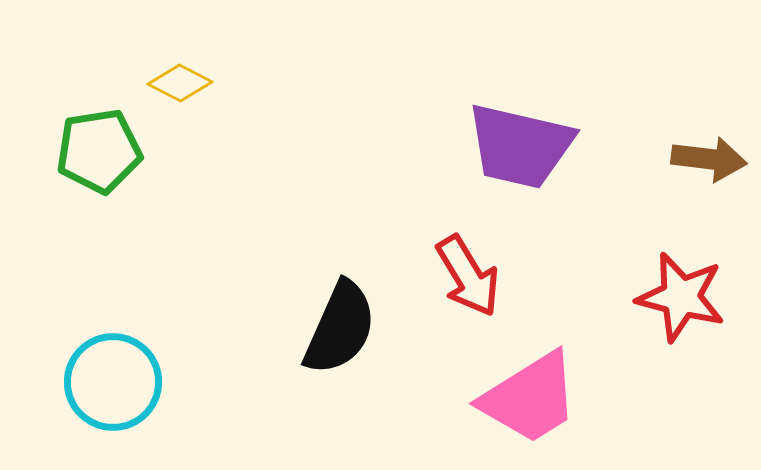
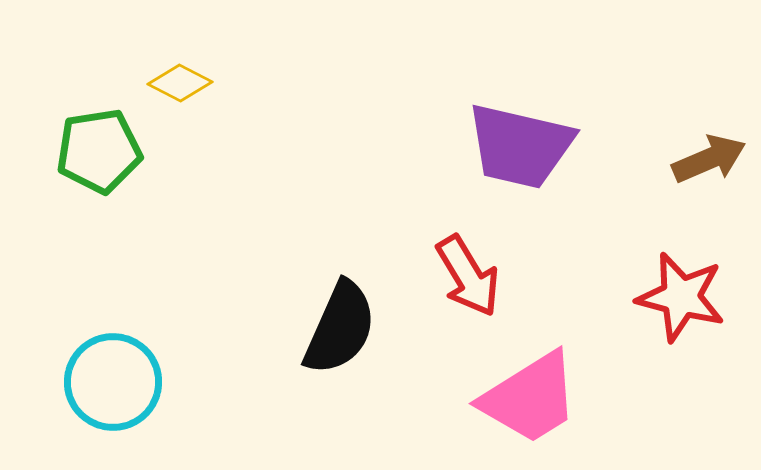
brown arrow: rotated 30 degrees counterclockwise
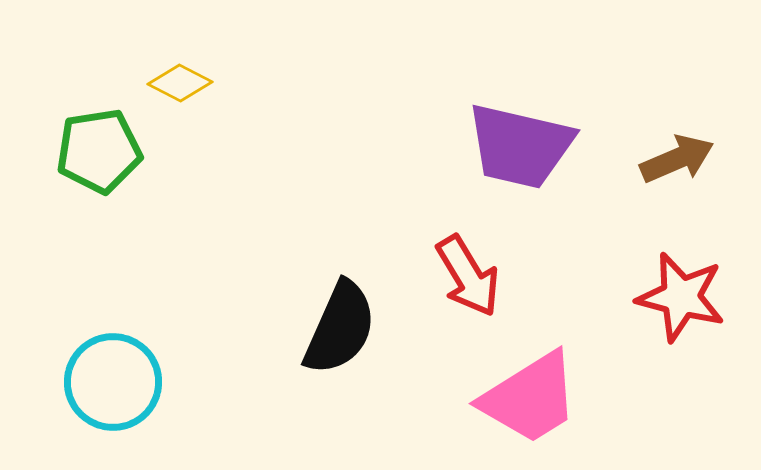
brown arrow: moved 32 px left
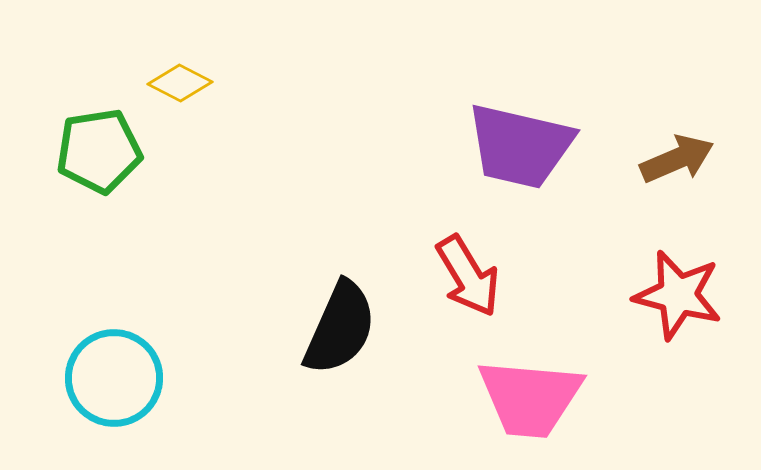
red star: moved 3 px left, 2 px up
cyan circle: moved 1 px right, 4 px up
pink trapezoid: rotated 37 degrees clockwise
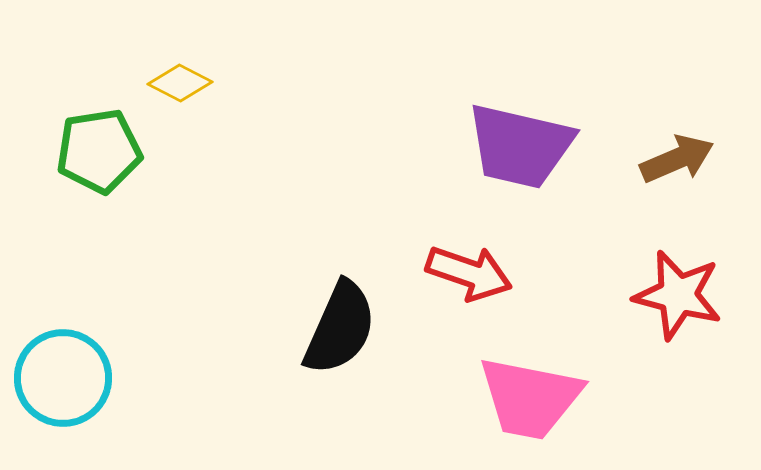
red arrow: moved 1 px right, 3 px up; rotated 40 degrees counterclockwise
cyan circle: moved 51 px left
pink trapezoid: rotated 6 degrees clockwise
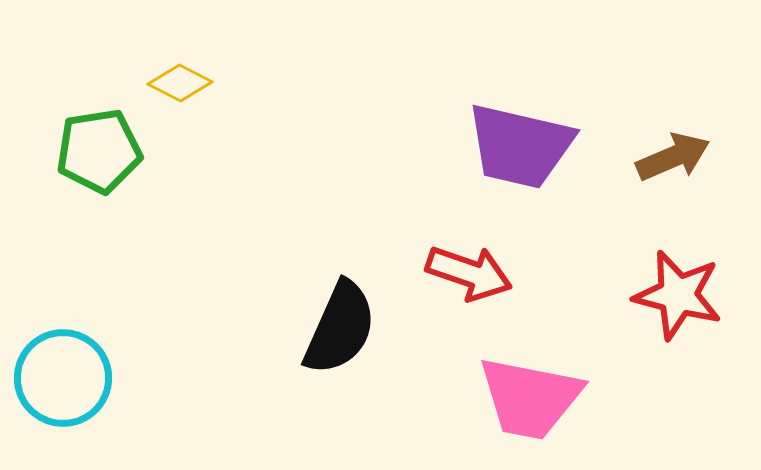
brown arrow: moved 4 px left, 2 px up
